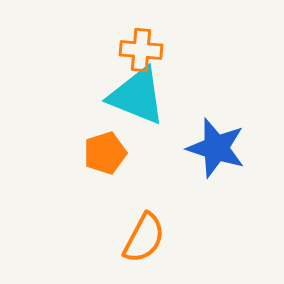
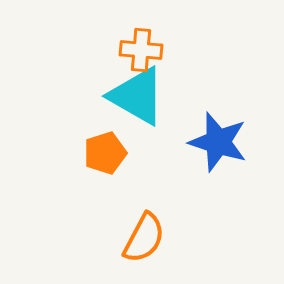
cyan triangle: rotated 8 degrees clockwise
blue star: moved 2 px right, 6 px up
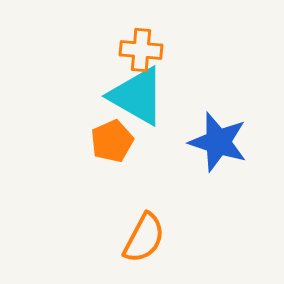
orange pentagon: moved 7 px right, 12 px up; rotated 6 degrees counterclockwise
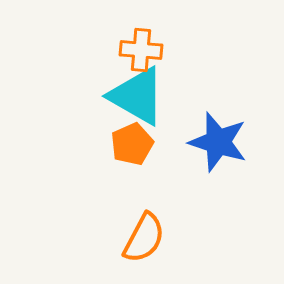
orange pentagon: moved 20 px right, 3 px down
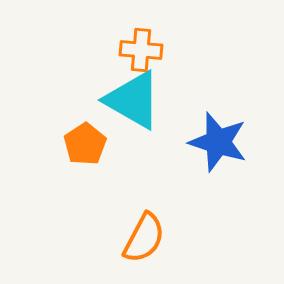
cyan triangle: moved 4 px left, 4 px down
orange pentagon: moved 47 px left; rotated 9 degrees counterclockwise
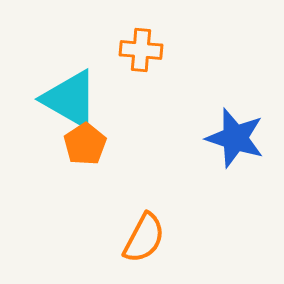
cyan triangle: moved 63 px left, 1 px up
blue star: moved 17 px right, 4 px up
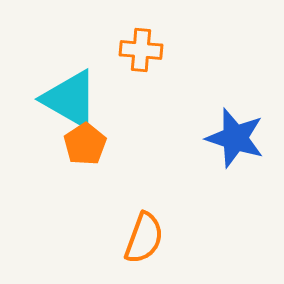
orange semicircle: rotated 8 degrees counterclockwise
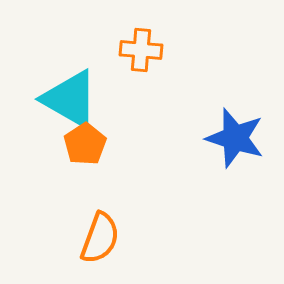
orange semicircle: moved 44 px left
